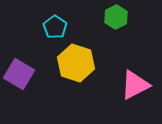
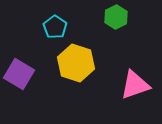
pink triangle: rotated 8 degrees clockwise
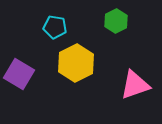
green hexagon: moved 4 px down
cyan pentagon: rotated 25 degrees counterclockwise
yellow hexagon: rotated 15 degrees clockwise
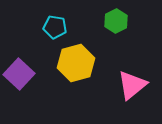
yellow hexagon: rotated 12 degrees clockwise
purple square: rotated 12 degrees clockwise
pink triangle: moved 3 px left; rotated 20 degrees counterclockwise
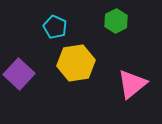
cyan pentagon: rotated 15 degrees clockwise
yellow hexagon: rotated 6 degrees clockwise
pink triangle: moved 1 px up
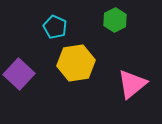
green hexagon: moved 1 px left, 1 px up
